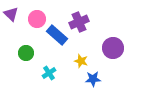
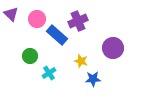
purple cross: moved 1 px left, 1 px up
green circle: moved 4 px right, 3 px down
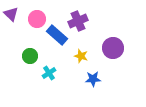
yellow star: moved 5 px up
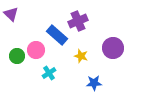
pink circle: moved 1 px left, 31 px down
green circle: moved 13 px left
blue star: moved 1 px right, 4 px down
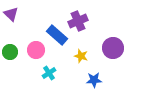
green circle: moved 7 px left, 4 px up
blue star: moved 3 px up
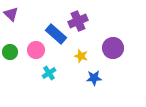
blue rectangle: moved 1 px left, 1 px up
blue star: moved 2 px up
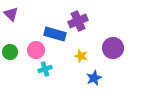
blue rectangle: moved 1 px left; rotated 25 degrees counterclockwise
cyan cross: moved 4 px left, 4 px up; rotated 16 degrees clockwise
blue star: rotated 21 degrees counterclockwise
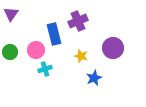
purple triangle: rotated 21 degrees clockwise
blue rectangle: moved 1 px left; rotated 60 degrees clockwise
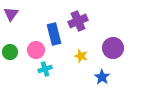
blue star: moved 8 px right, 1 px up; rotated 14 degrees counterclockwise
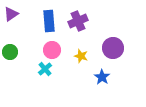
purple triangle: rotated 21 degrees clockwise
blue rectangle: moved 5 px left, 13 px up; rotated 10 degrees clockwise
pink circle: moved 16 px right
cyan cross: rotated 24 degrees counterclockwise
